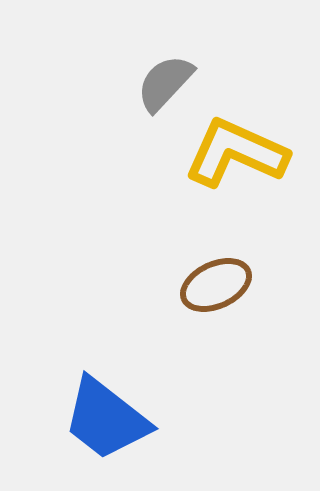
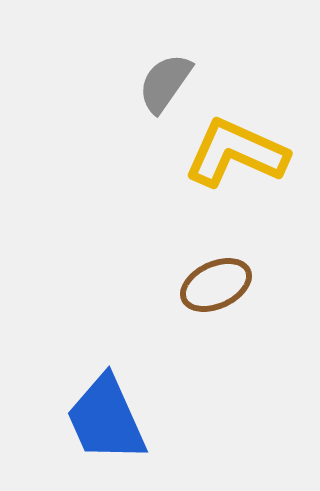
gray semicircle: rotated 8 degrees counterclockwise
blue trapezoid: rotated 28 degrees clockwise
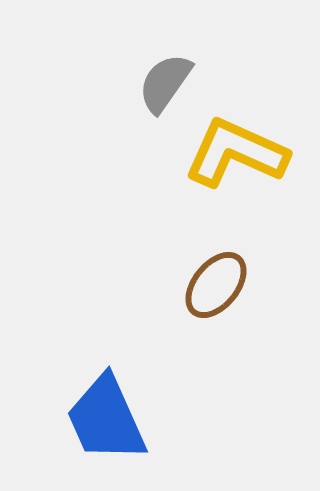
brown ellipse: rotated 26 degrees counterclockwise
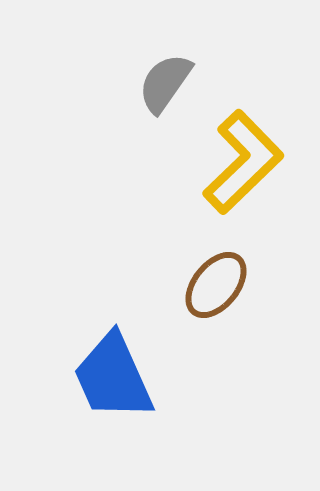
yellow L-shape: moved 7 px right, 9 px down; rotated 112 degrees clockwise
blue trapezoid: moved 7 px right, 42 px up
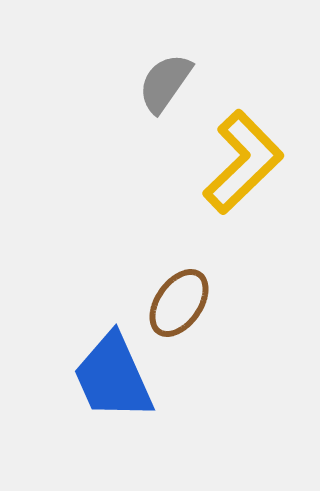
brown ellipse: moved 37 px left, 18 px down; rotated 4 degrees counterclockwise
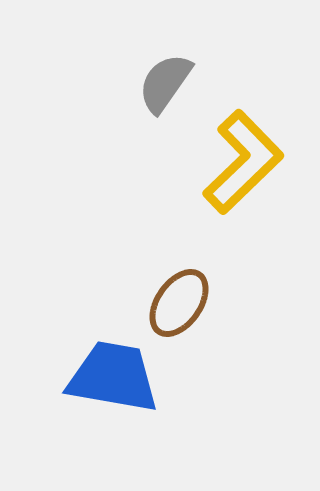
blue trapezoid: rotated 124 degrees clockwise
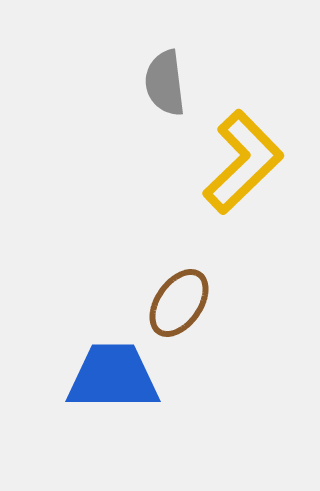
gray semicircle: rotated 42 degrees counterclockwise
blue trapezoid: rotated 10 degrees counterclockwise
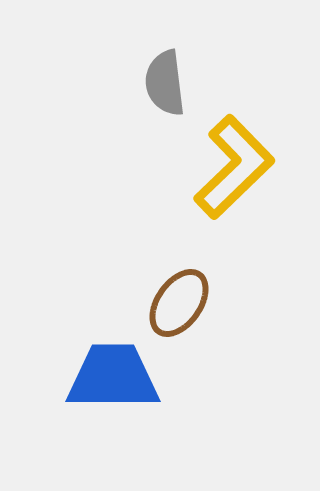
yellow L-shape: moved 9 px left, 5 px down
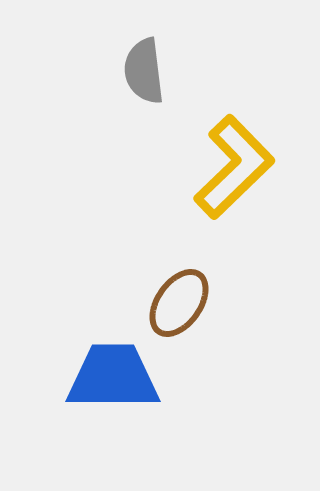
gray semicircle: moved 21 px left, 12 px up
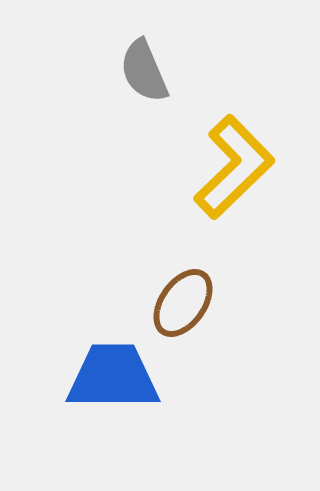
gray semicircle: rotated 16 degrees counterclockwise
brown ellipse: moved 4 px right
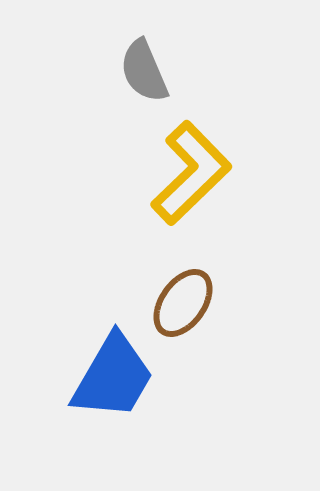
yellow L-shape: moved 43 px left, 6 px down
blue trapezoid: rotated 120 degrees clockwise
